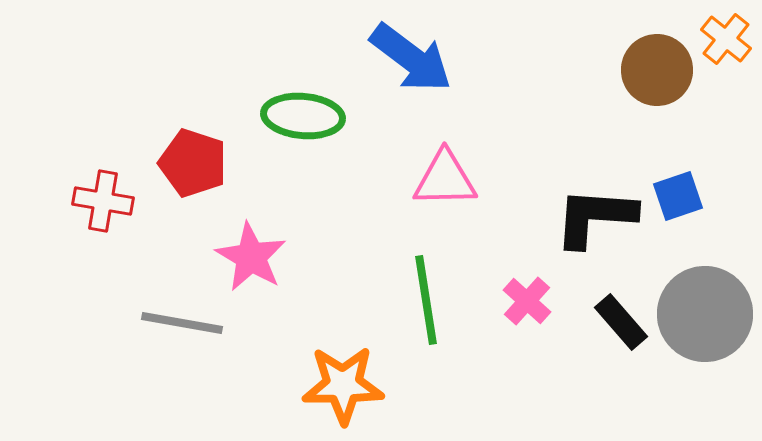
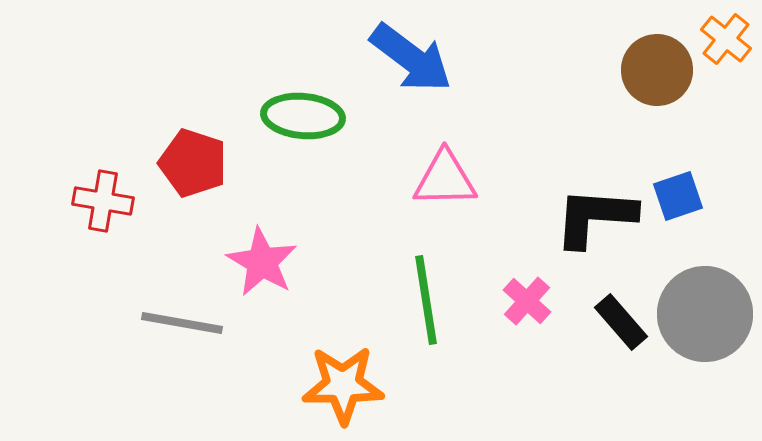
pink star: moved 11 px right, 5 px down
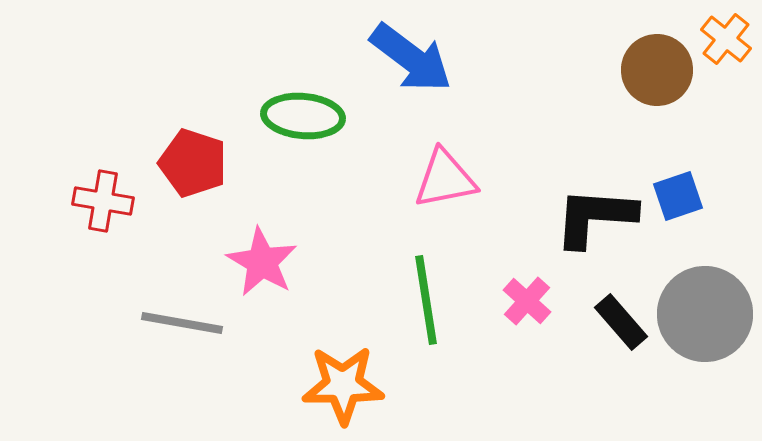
pink triangle: rotated 10 degrees counterclockwise
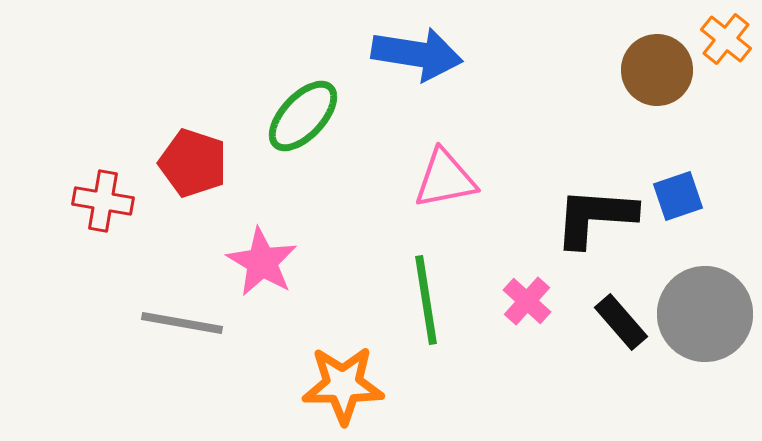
blue arrow: moved 6 px right, 4 px up; rotated 28 degrees counterclockwise
green ellipse: rotated 52 degrees counterclockwise
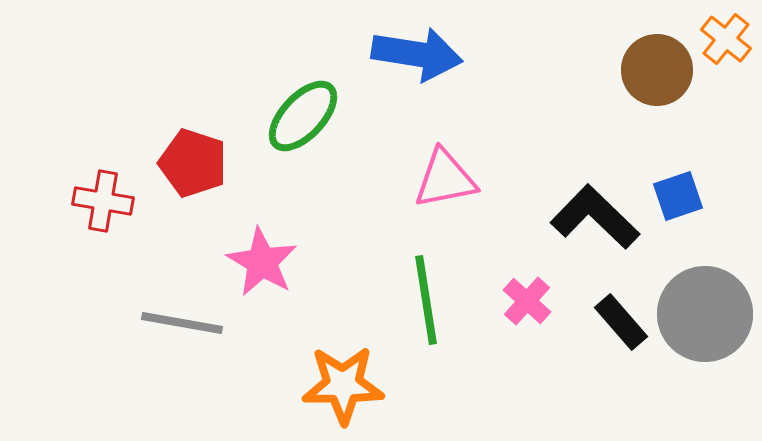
black L-shape: rotated 40 degrees clockwise
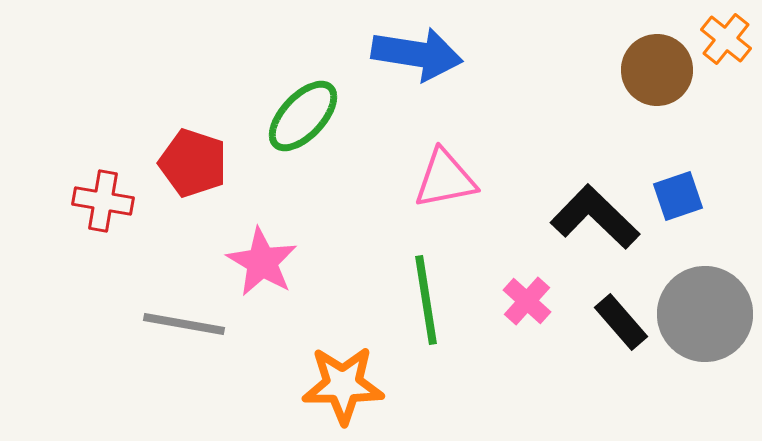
gray line: moved 2 px right, 1 px down
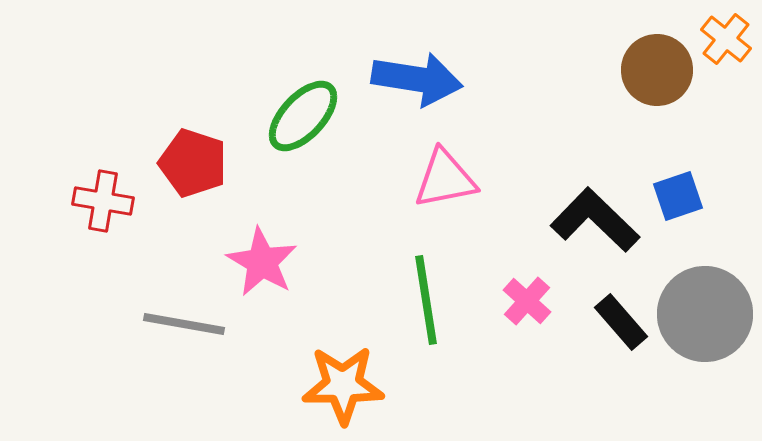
blue arrow: moved 25 px down
black L-shape: moved 3 px down
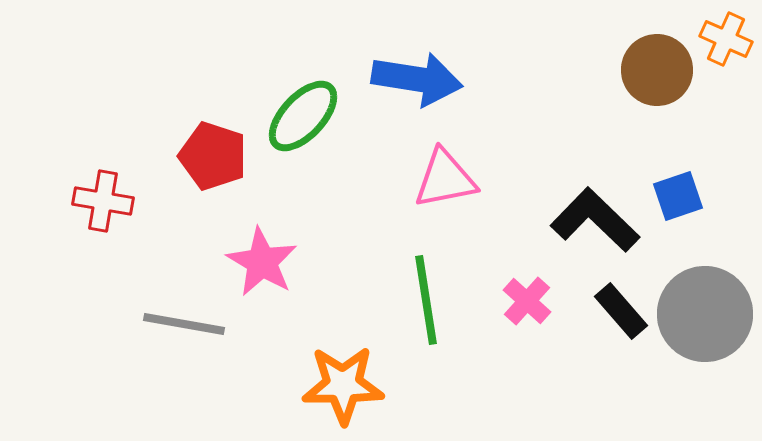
orange cross: rotated 15 degrees counterclockwise
red pentagon: moved 20 px right, 7 px up
black rectangle: moved 11 px up
